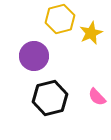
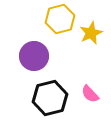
pink semicircle: moved 7 px left, 3 px up
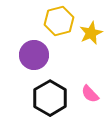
yellow hexagon: moved 1 px left, 2 px down
purple circle: moved 1 px up
black hexagon: rotated 16 degrees counterclockwise
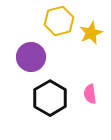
purple circle: moved 3 px left, 2 px down
pink semicircle: rotated 36 degrees clockwise
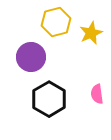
yellow hexagon: moved 3 px left, 1 px down
pink semicircle: moved 7 px right
black hexagon: moved 1 px left, 1 px down
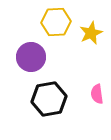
yellow hexagon: rotated 12 degrees clockwise
black hexagon: rotated 20 degrees clockwise
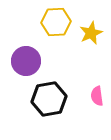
purple circle: moved 5 px left, 4 px down
pink semicircle: moved 2 px down
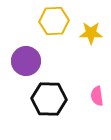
yellow hexagon: moved 2 px left, 1 px up
yellow star: rotated 25 degrees clockwise
black hexagon: rotated 12 degrees clockwise
